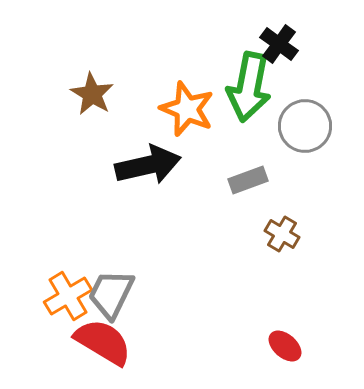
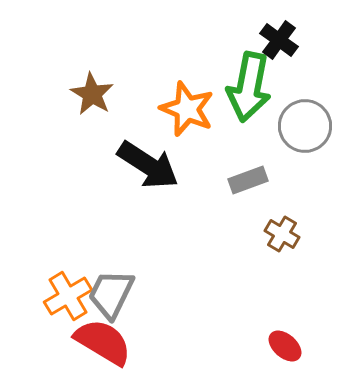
black cross: moved 4 px up
black arrow: rotated 46 degrees clockwise
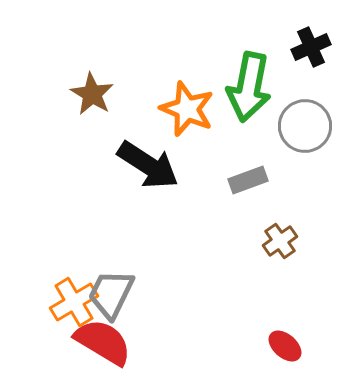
black cross: moved 32 px right, 7 px down; rotated 30 degrees clockwise
brown cross: moved 2 px left, 7 px down; rotated 24 degrees clockwise
orange cross: moved 6 px right, 6 px down
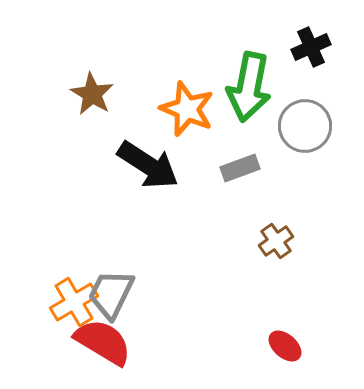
gray rectangle: moved 8 px left, 12 px up
brown cross: moved 4 px left
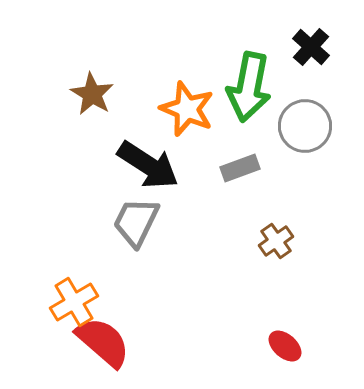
black cross: rotated 24 degrees counterclockwise
gray trapezoid: moved 25 px right, 72 px up
red semicircle: rotated 10 degrees clockwise
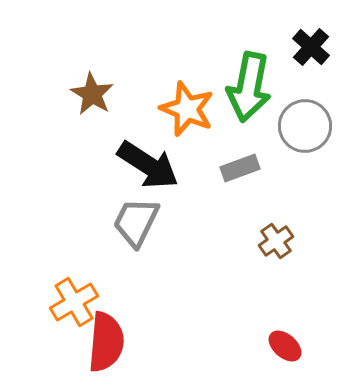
red semicircle: moved 3 px right; rotated 54 degrees clockwise
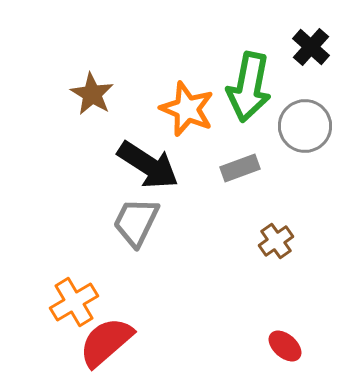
red semicircle: rotated 136 degrees counterclockwise
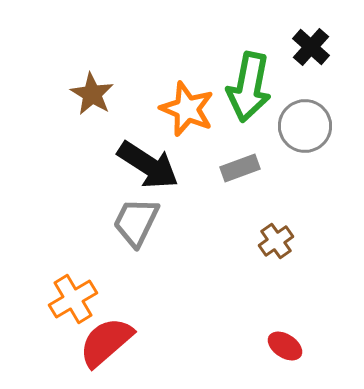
orange cross: moved 1 px left, 3 px up
red ellipse: rotated 8 degrees counterclockwise
